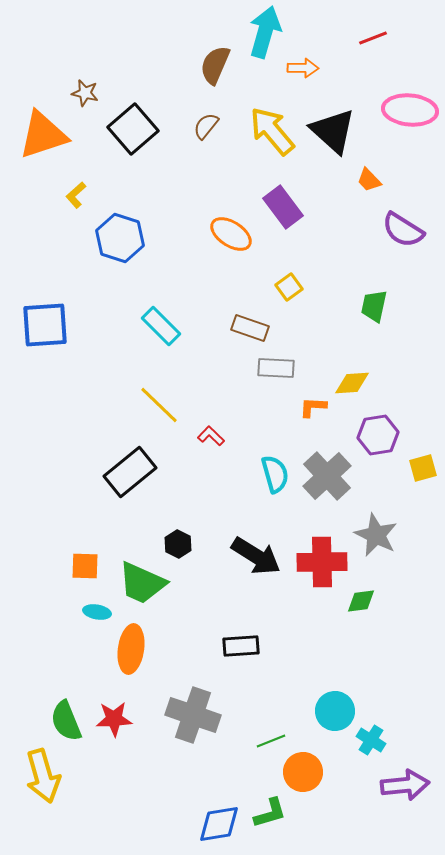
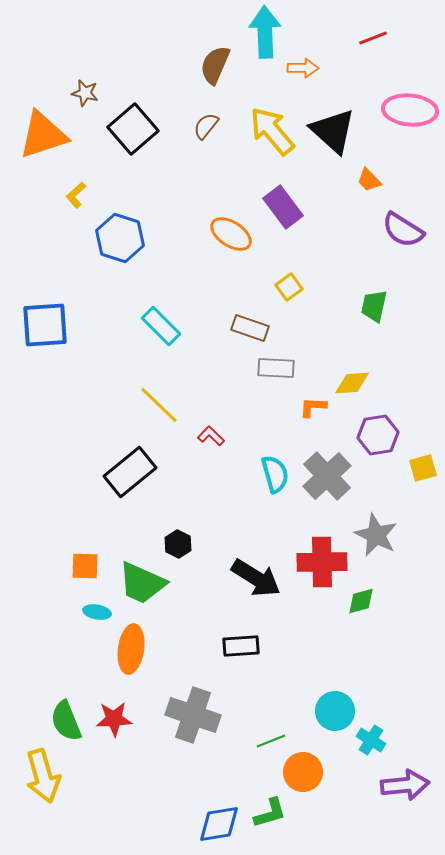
cyan arrow at (265, 32): rotated 18 degrees counterclockwise
black arrow at (256, 556): moved 22 px down
green diamond at (361, 601): rotated 8 degrees counterclockwise
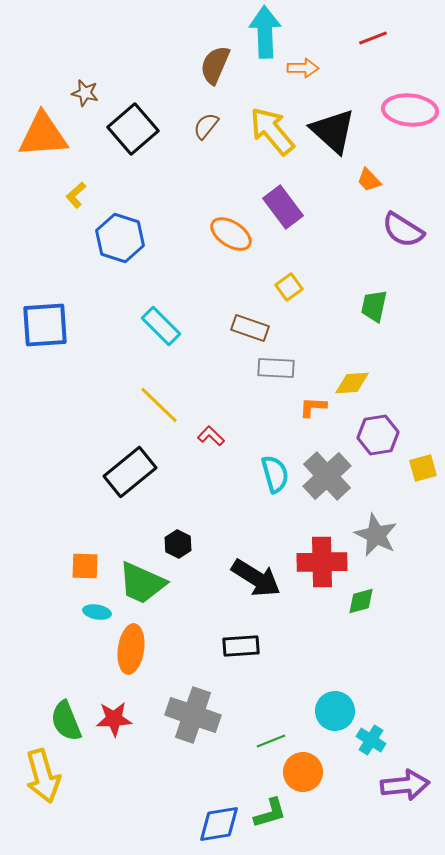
orange triangle at (43, 135): rotated 14 degrees clockwise
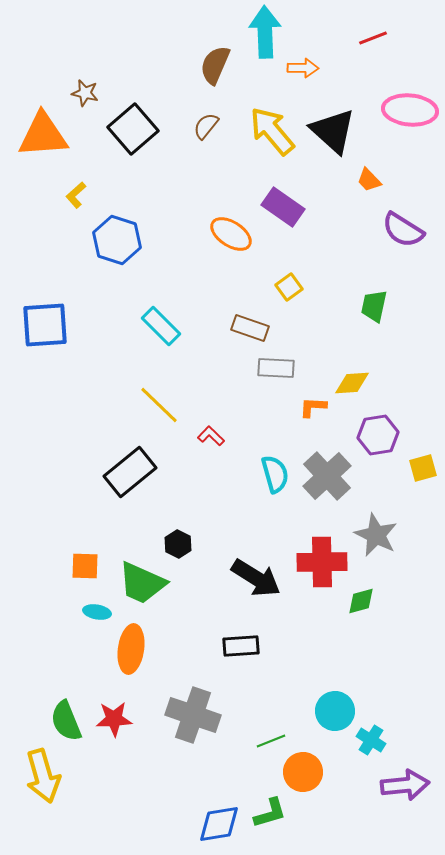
purple rectangle at (283, 207): rotated 18 degrees counterclockwise
blue hexagon at (120, 238): moved 3 px left, 2 px down
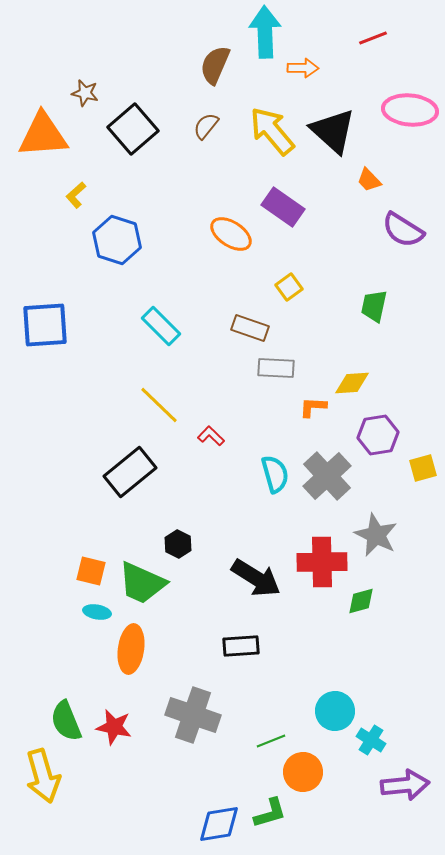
orange square at (85, 566): moved 6 px right, 5 px down; rotated 12 degrees clockwise
red star at (114, 719): moved 8 px down; rotated 15 degrees clockwise
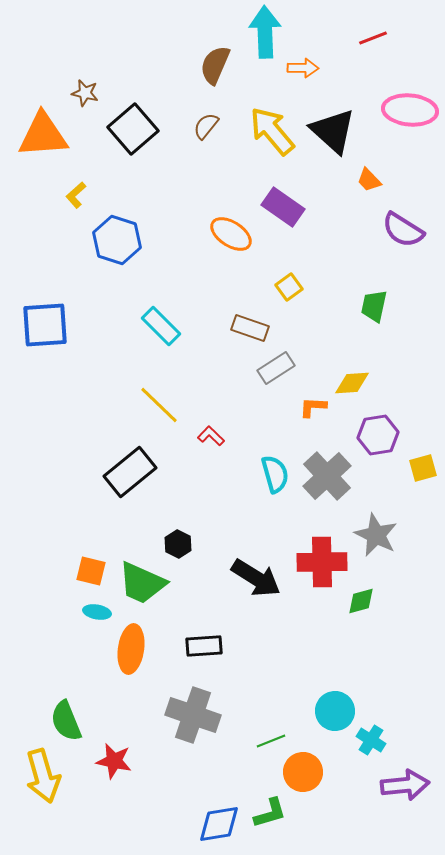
gray rectangle at (276, 368): rotated 36 degrees counterclockwise
black rectangle at (241, 646): moved 37 px left
red star at (114, 727): moved 34 px down
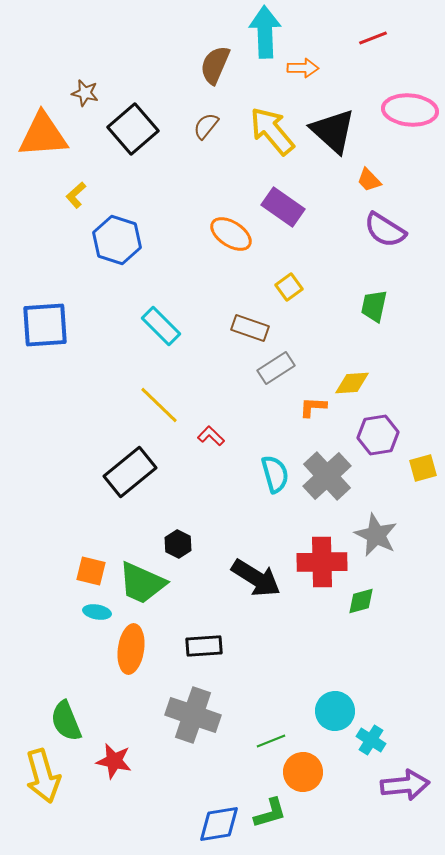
purple semicircle at (403, 230): moved 18 px left
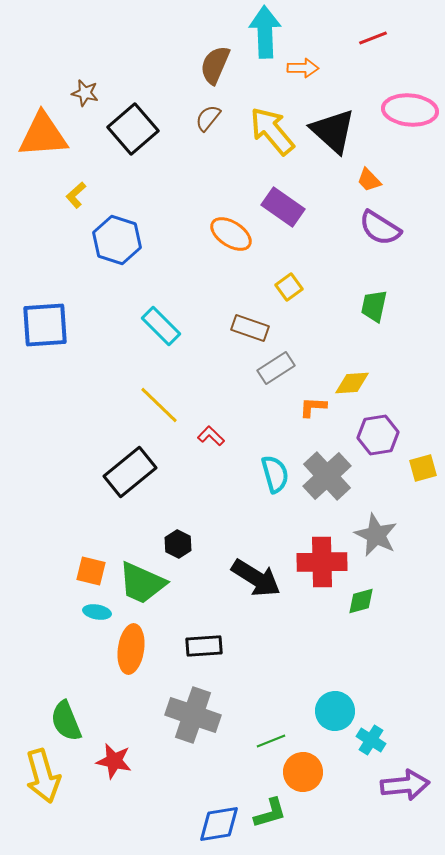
brown semicircle at (206, 126): moved 2 px right, 8 px up
purple semicircle at (385, 230): moved 5 px left, 2 px up
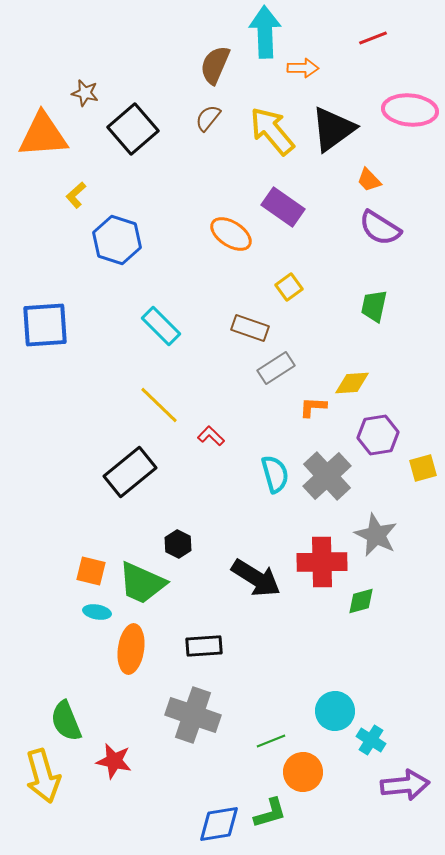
black triangle at (333, 131): moved 2 px up; rotated 42 degrees clockwise
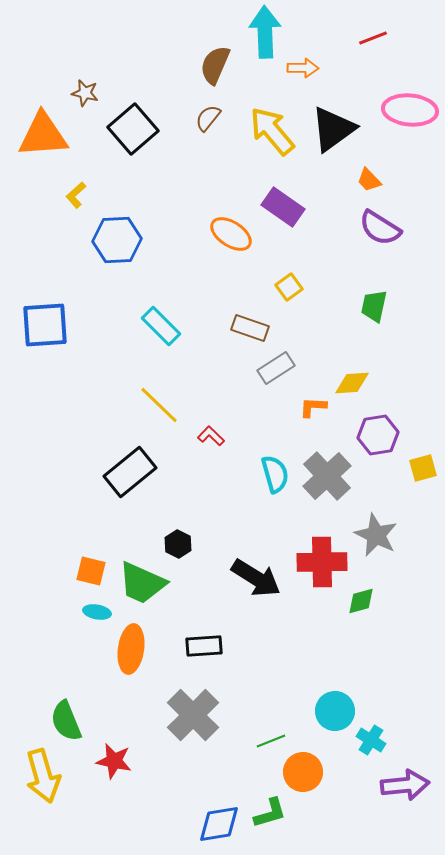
blue hexagon at (117, 240): rotated 21 degrees counterclockwise
gray cross at (193, 715): rotated 26 degrees clockwise
